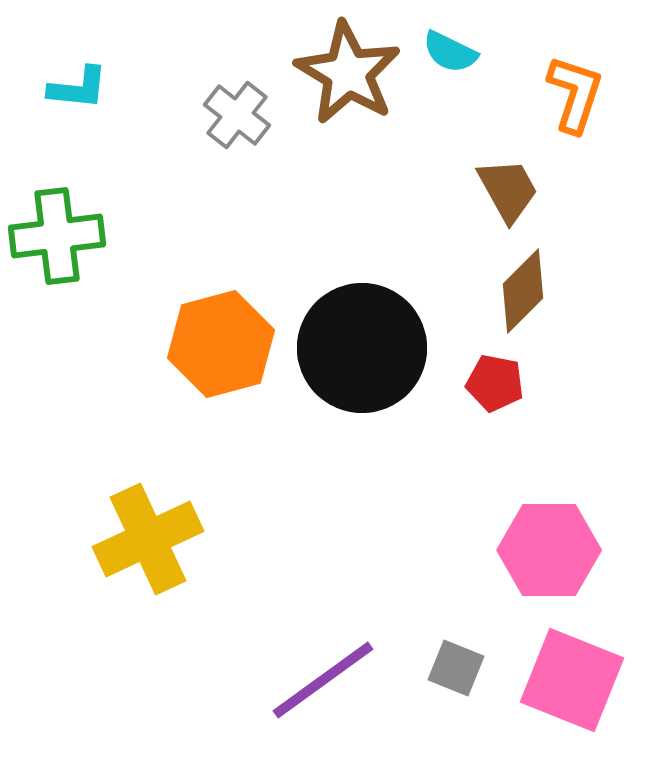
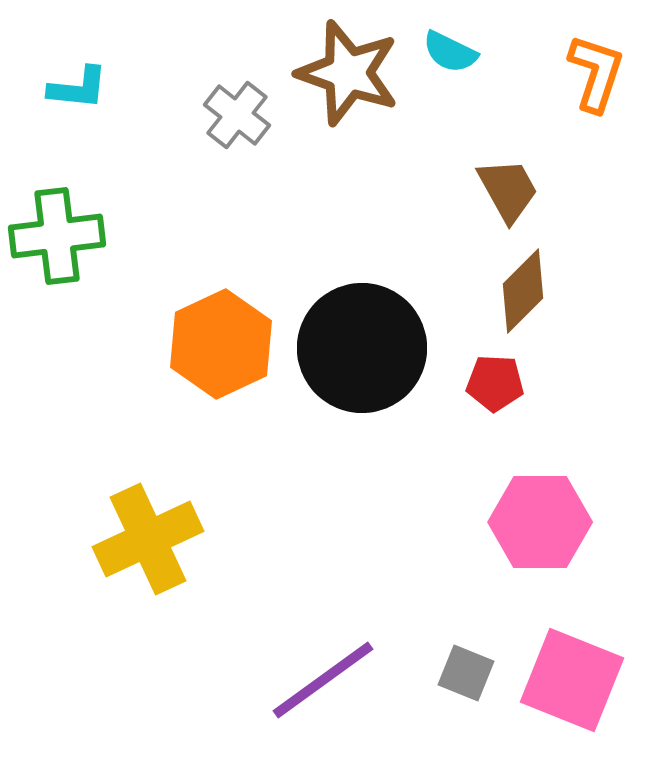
brown star: rotated 12 degrees counterclockwise
orange L-shape: moved 21 px right, 21 px up
orange hexagon: rotated 10 degrees counterclockwise
red pentagon: rotated 8 degrees counterclockwise
pink hexagon: moved 9 px left, 28 px up
gray square: moved 10 px right, 5 px down
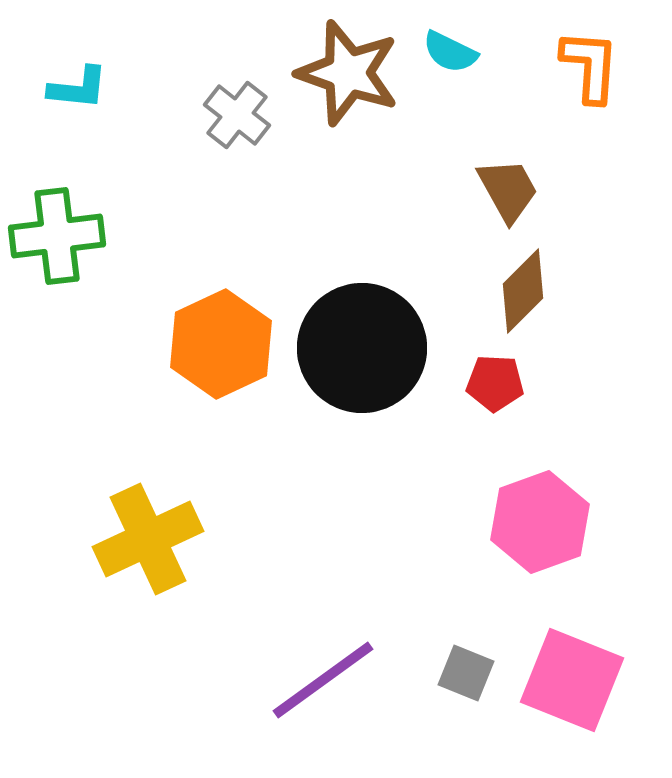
orange L-shape: moved 6 px left, 7 px up; rotated 14 degrees counterclockwise
pink hexagon: rotated 20 degrees counterclockwise
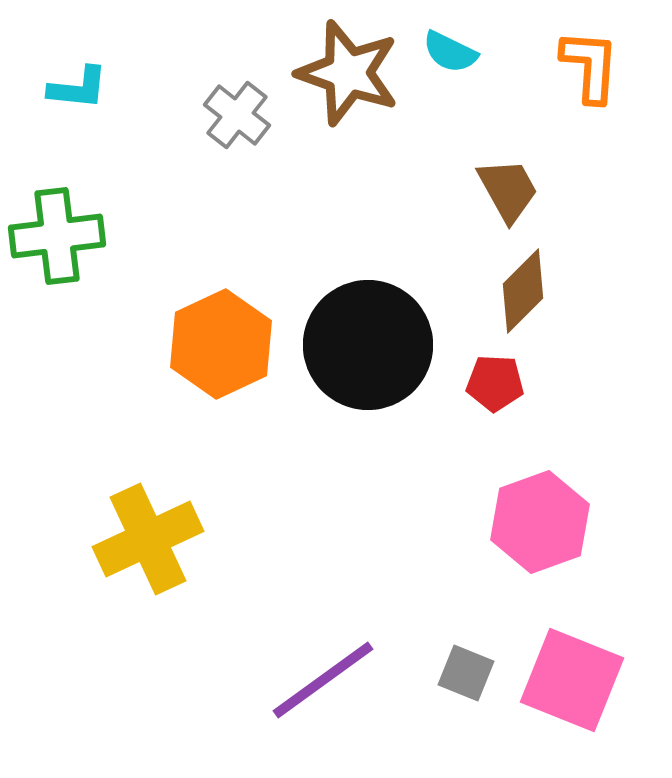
black circle: moved 6 px right, 3 px up
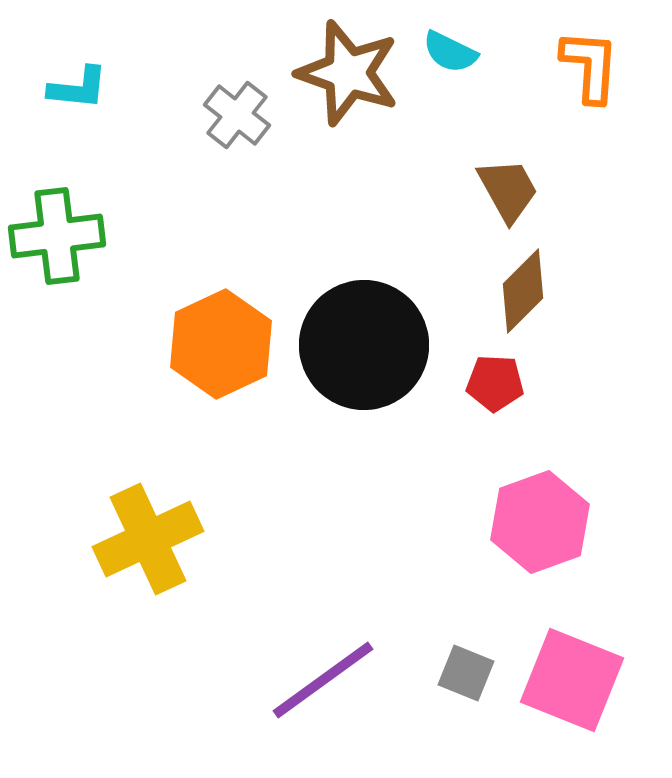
black circle: moved 4 px left
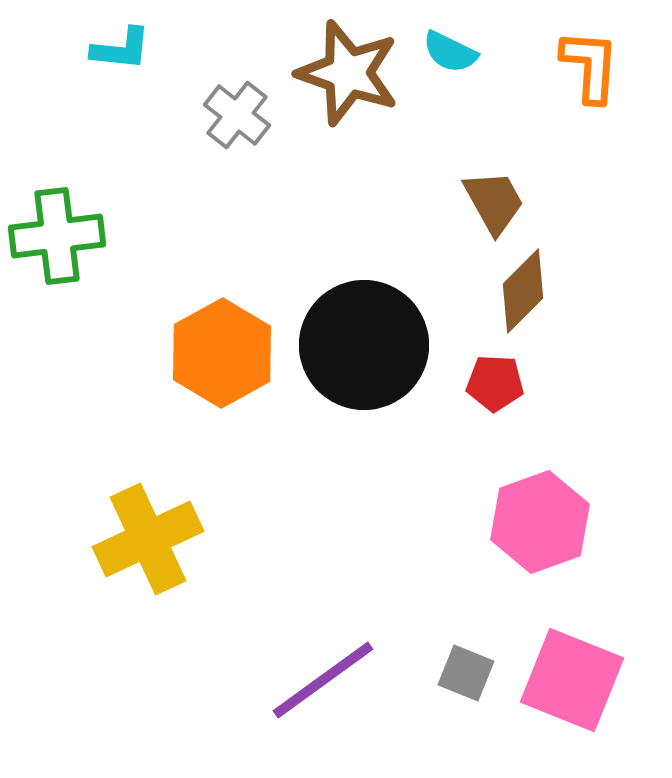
cyan L-shape: moved 43 px right, 39 px up
brown trapezoid: moved 14 px left, 12 px down
orange hexagon: moved 1 px right, 9 px down; rotated 4 degrees counterclockwise
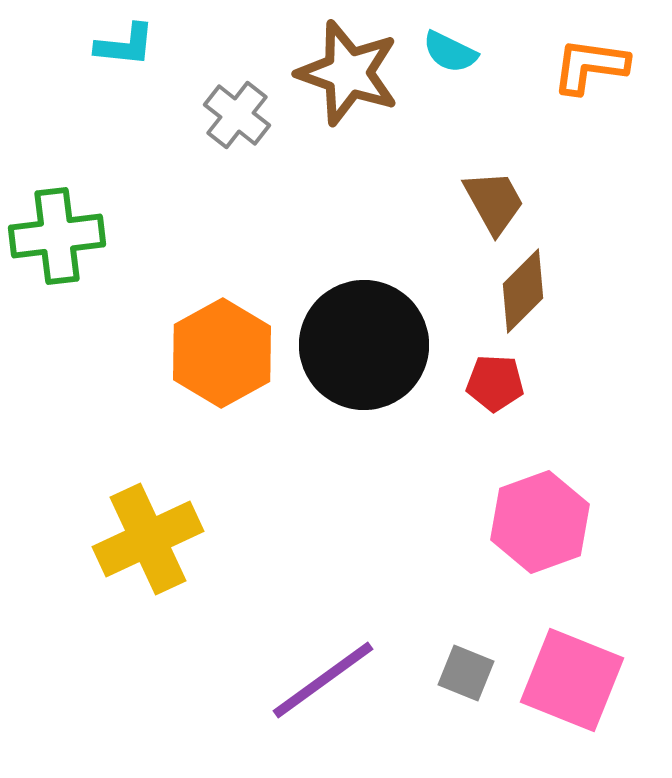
cyan L-shape: moved 4 px right, 4 px up
orange L-shape: rotated 86 degrees counterclockwise
